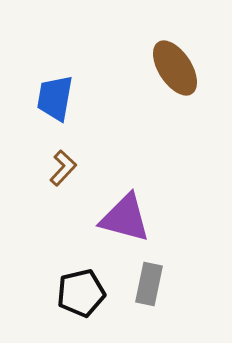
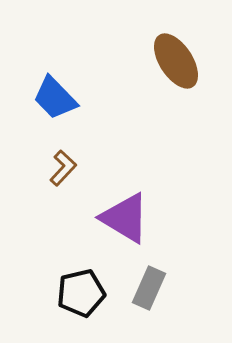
brown ellipse: moved 1 px right, 7 px up
blue trapezoid: rotated 54 degrees counterclockwise
purple triangle: rotated 16 degrees clockwise
gray rectangle: moved 4 px down; rotated 12 degrees clockwise
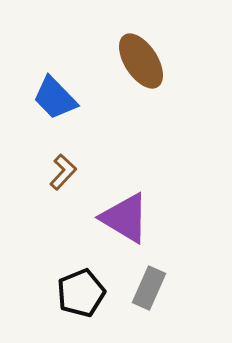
brown ellipse: moved 35 px left
brown L-shape: moved 4 px down
black pentagon: rotated 9 degrees counterclockwise
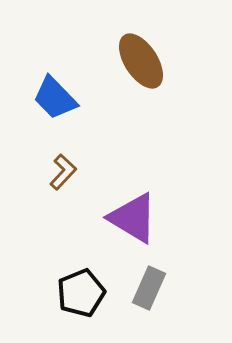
purple triangle: moved 8 px right
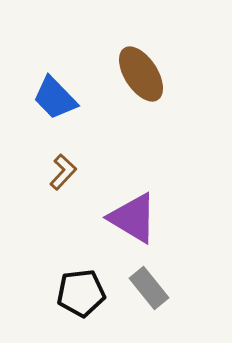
brown ellipse: moved 13 px down
gray rectangle: rotated 63 degrees counterclockwise
black pentagon: rotated 15 degrees clockwise
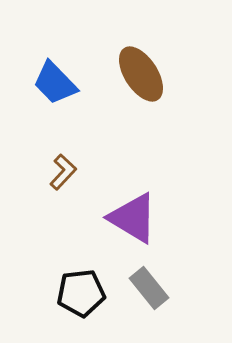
blue trapezoid: moved 15 px up
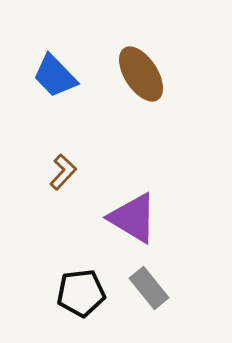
blue trapezoid: moved 7 px up
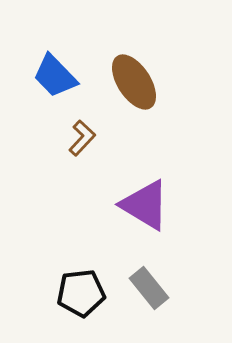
brown ellipse: moved 7 px left, 8 px down
brown L-shape: moved 19 px right, 34 px up
purple triangle: moved 12 px right, 13 px up
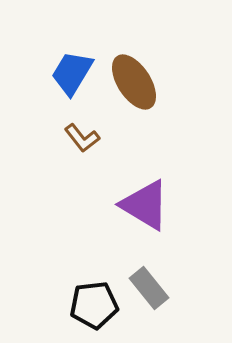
blue trapezoid: moved 17 px right, 3 px up; rotated 75 degrees clockwise
brown L-shape: rotated 99 degrees clockwise
black pentagon: moved 13 px right, 12 px down
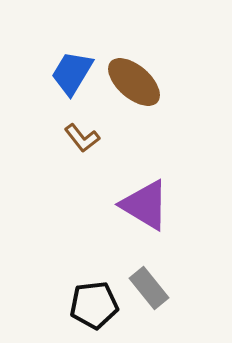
brown ellipse: rotated 16 degrees counterclockwise
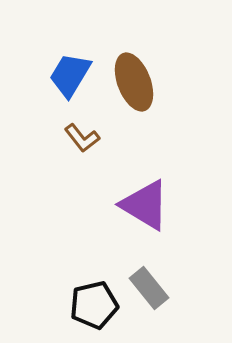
blue trapezoid: moved 2 px left, 2 px down
brown ellipse: rotated 28 degrees clockwise
black pentagon: rotated 6 degrees counterclockwise
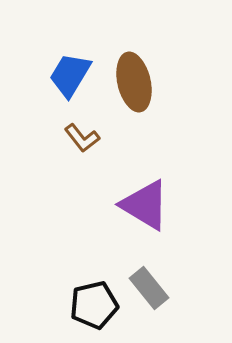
brown ellipse: rotated 8 degrees clockwise
